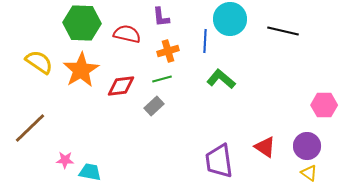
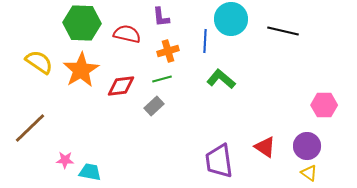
cyan circle: moved 1 px right
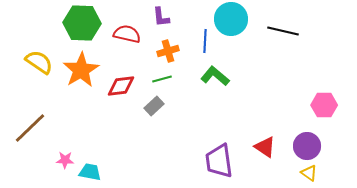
green L-shape: moved 6 px left, 3 px up
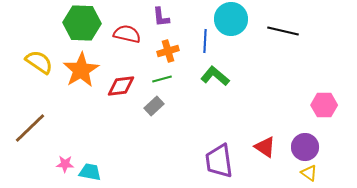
purple circle: moved 2 px left, 1 px down
pink star: moved 4 px down
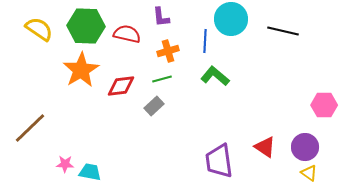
green hexagon: moved 4 px right, 3 px down
yellow semicircle: moved 33 px up
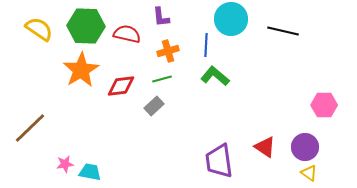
blue line: moved 1 px right, 4 px down
pink star: rotated 12 degrees counterclockwise
